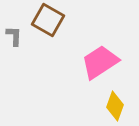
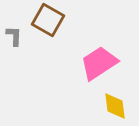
pink trapezoid: moved 1 px left, 1 px down
yellow diamond: rotated 28 degrees counterclockwise
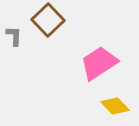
brown square: rotated 16 degrees clockwise
yellow diamond: rotated 36 degrees counterclockwise
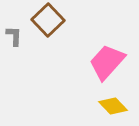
pink trapezoid: moved 8 px right, 1 px up; rotated 15 degrees counterclockwise
yellow diamond: moved 2 px left
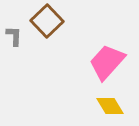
brown square: moved 1 px left, 1 px down
yellow diamond: moved 3 px left; rotated 12 degrees clockwise
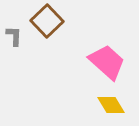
pink trapezoid: rotated 90 degrees clockwise
yellow diamond: moved 1 px right, 1 px up
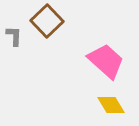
pink trapezoid: moved 1 px left, 1 px up
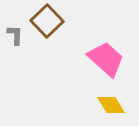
gray L-shape: moved 1 px right, 1 px up
pink trapezoid: moved 2 px up
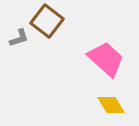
brown square: rotated 8 degrees counterclockwise
gray L-shape: moved 4 px right, 3 px down; rotated 70 degrees clockwise
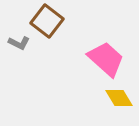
gray L-shape: moved 5 px down; rotated 45 degrees clockwise
yellow diamond: moved 8 px right, 7 px up
